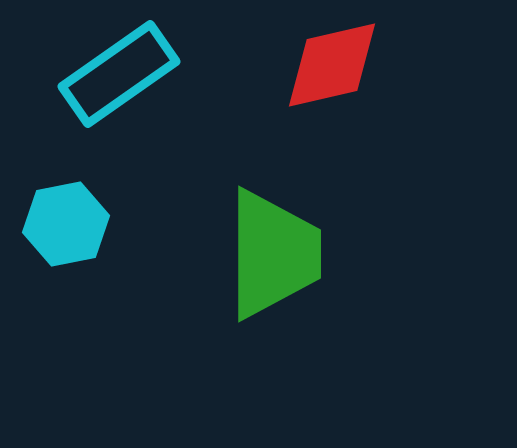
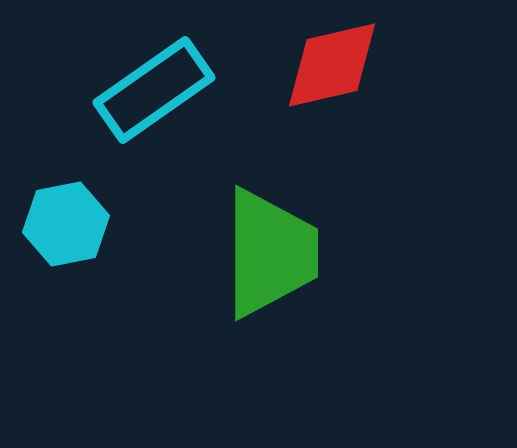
cyan rectangle: moved 35 px right, 16 px down
green trapezoid: moved 3 px left, 1 px up
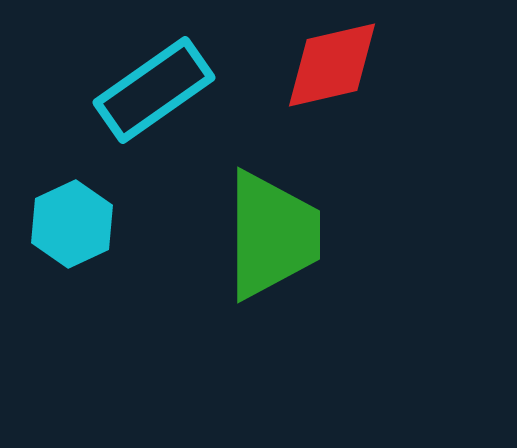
cyan hexagon: moved 6 px right; rotated 14 degrees counterclockwise
green trapezoid: moved 2 px right, 18 px up
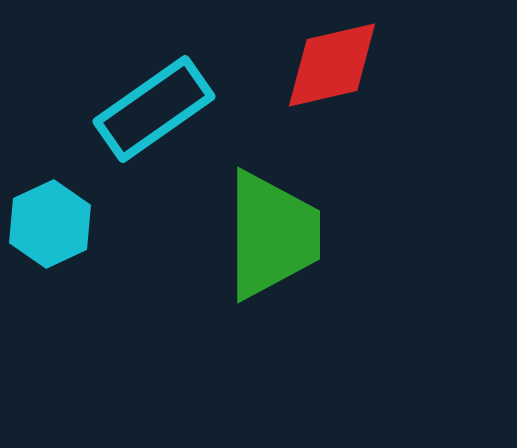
cyan rectangle: moved 19 px down
cyan hexagon: moved 22 px left
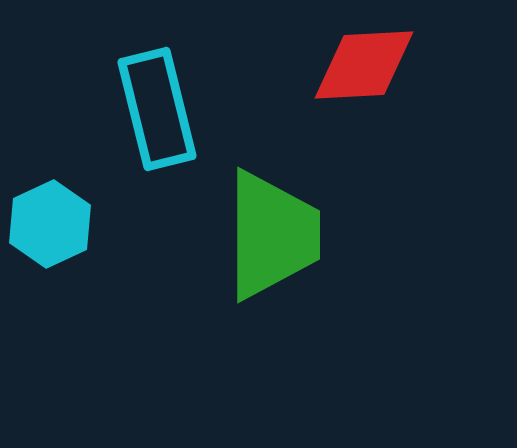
red diamond: moved 32 px right; rotated 10 degrees clockwise
cyan rectangle: moved 3 px right; rotated 69 degrees counterclockwise
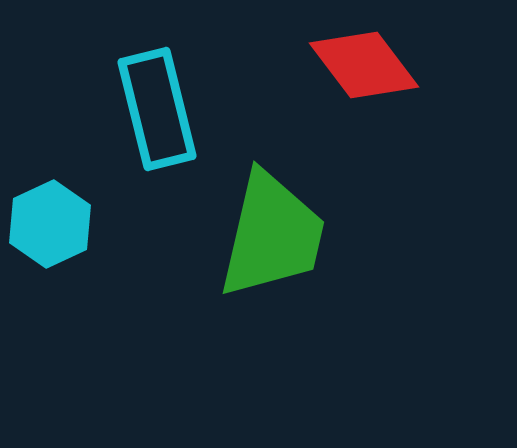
red diamond: rotated 56 degrees clockwise
green trapezoid: rotated 13 degrees clockwise
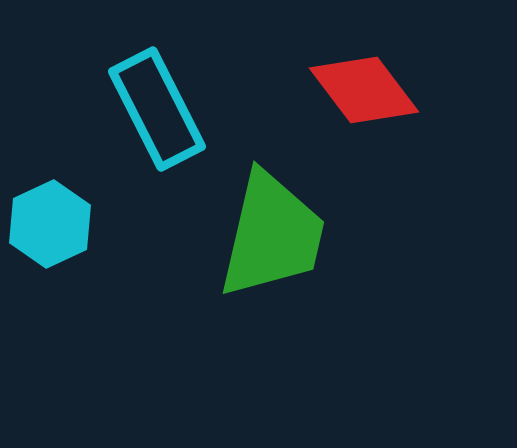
red diamond: moved 25 px down
cyan rectangle: rotated 13 degrees counterclockwise
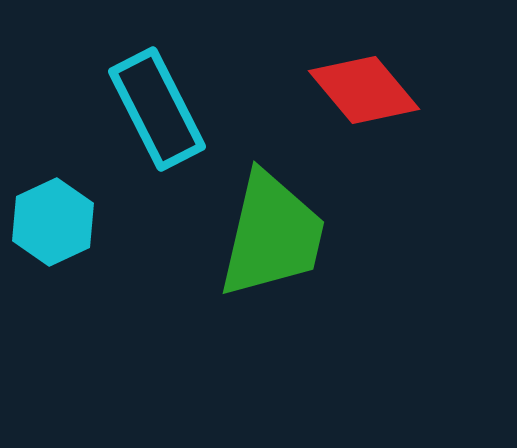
red diamond: rotated 3 degrees counterclockwise
cyan hexagon: moved 3 px right, 2 px up
